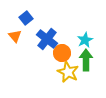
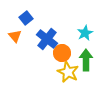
cyan star: moved 7 px up
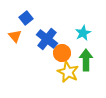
cyan star: moved 2 px left
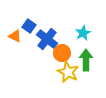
blue square: moved 3 px right, 8 px down; rotated 16 degrees counterclockwise
orange triangle: rotated 24 degrees counterclockwise
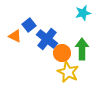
blue square: moved 1 px up; rotated 16 degrees clockwise
cyan star: moved 20 px up; rotated 14 degrees clockwise
green arrow: moved 4 px left, 11 px up
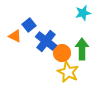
blue cross: moved 1 px left, 2 px down
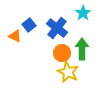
cyan star: rotated 21 degrees counterclockwise
blue cross: moved 11 px right, 13 px up
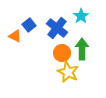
cyan star: moved 2 px left, 3 px down
